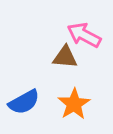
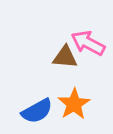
pink arrow: moved 4 px right, 8 px down
blue semicircle: moved 13 px right, 9 px down
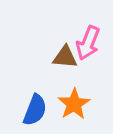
pink arrow: rotated 96 degrees counterclockwise
blue semicircle: moved 2 px left, 1 px up; rotated 40 degrees counterclockwise
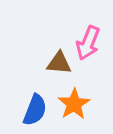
brown triangle: moved 6 px left, 6 px down
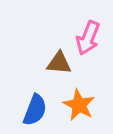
pink arrow: moved 5 px up
orange star: moved 5 px right, 1 px down; rotated 12 degrees counterclockwise
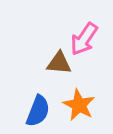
pink arrow: moved 4 px left, 1 px down; rotated 12 degrees clockwise
blue semicircle: moved 3 px right, 1 px down
